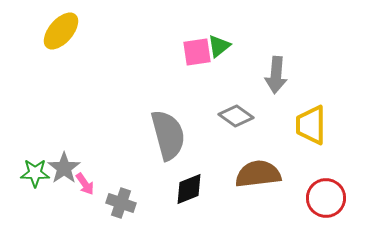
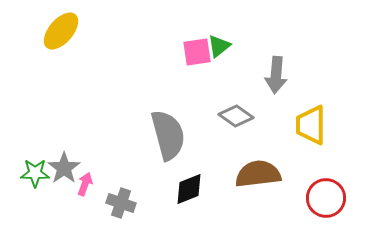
pink arrow: rotated 125 degrees counterclockwise
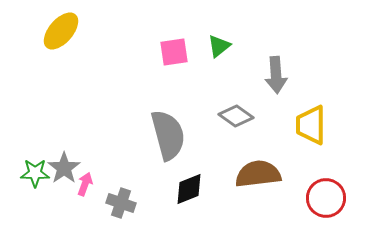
pink square: moved 23 px left
gray arrow: rotated 9 degrees counterclockwise
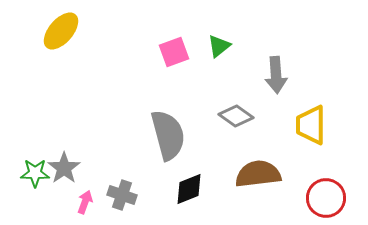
pink square: rotated 12 degrees counterclockwise
pink arrow: moved 18 px down
gray cross: moved 1 px right, 8 px up
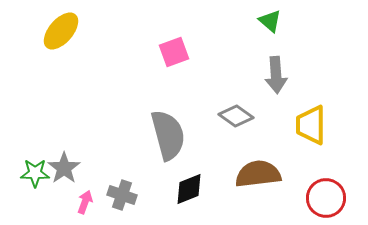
green triangle: moved 51 px right, 25 px up; rotated 40 degrees counterclockwise
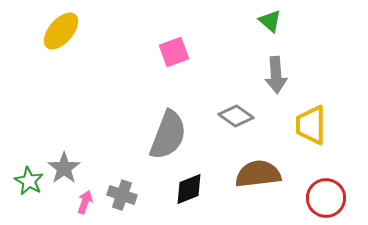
gray semicircle: rotated 36 degrees clockwise
green star: moved 6 px left, 8 px down; rotated 28 degrees clockwise
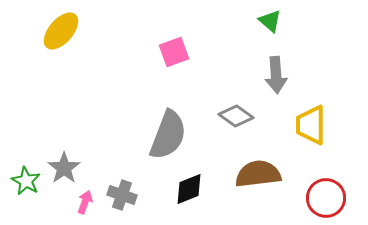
green star: moved 3 px left
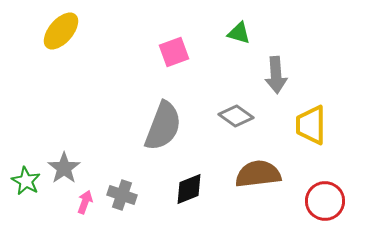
green triangle: moved 31 px left, 12 px down; rotated 25 degrees counterclockwise
gray semicircle: moved 5 px left, 9 px up
red circle: moved 1 px left, 3 px down
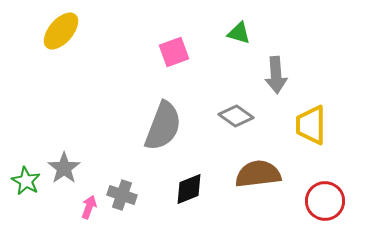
pink arrow: moved 4 px right, 5 px down
